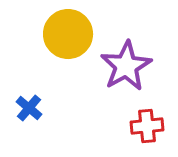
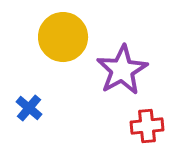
yellow circle: moved 5 px left, 3 px down
purple star: moved 4 px left, 4 px down
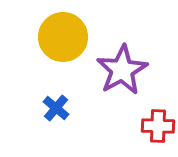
blue cross: moved 27 px right
red cross: moved 11 px right; rotated 8 degrees clockwise
